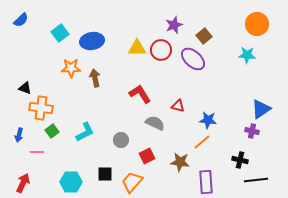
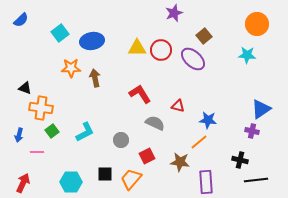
purple star: moved 12 px up
orange line: moved 3 px left
orange trapezoid: moved 1 px left, 3 px up
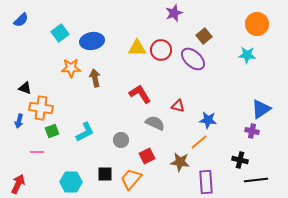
green square: rotated 16 degrees clockwise
blue arrow: moved 14 px up
red arrow: moved 5 px left, 1 px down
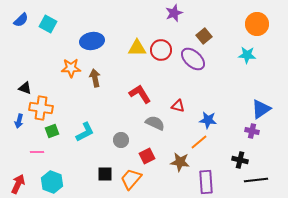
cyan square: moved 12 px left, 9 px up; rotated 24 degrees counterclockwise
cyan hexagon: moved 19 px left; rotated 20 degrees clockwise
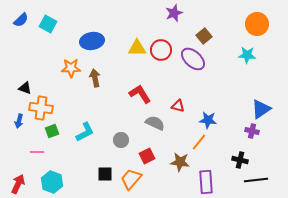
orange line: rotated 12 degrees counterclockwise
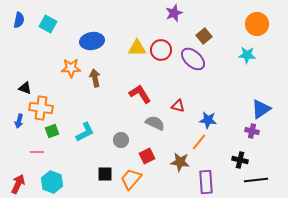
blue semicircle: moved 2 px left; rotated 35 degrees counterclockwise
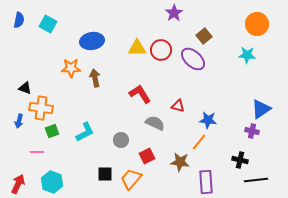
purple star: rotated 12 degrees counterclockwise
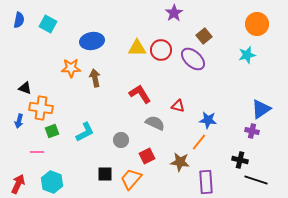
cyan star: rotated 18 degrees counterclockwise
black line: rotated 25 degrees clockwise
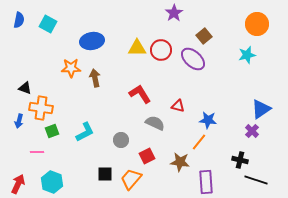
purple cross: rotated 32 degrees clockwise
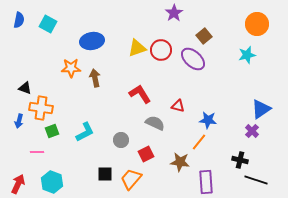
yellow triangle: rotated 18 degrees counterclockwise
red square: moved 1 px left, 2 px up
